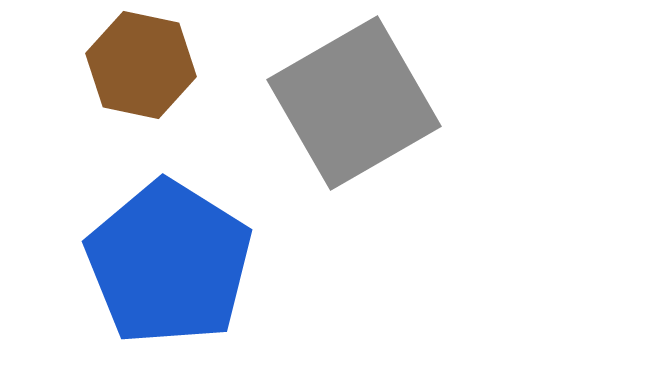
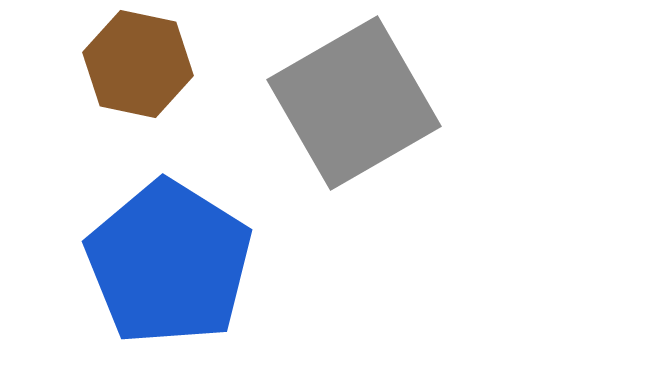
brown hexagon: moved 3 px left, 1 px up
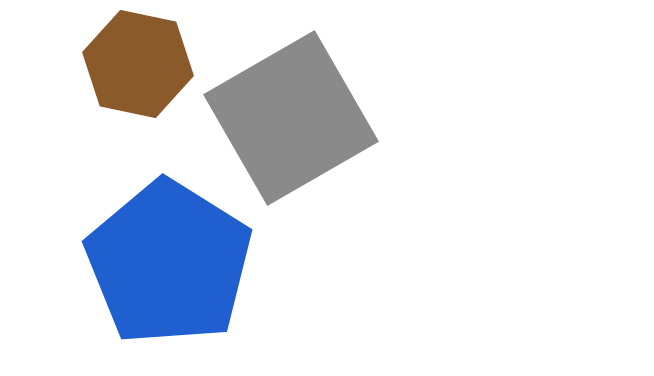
gray square: moved 63 px left, 15 px down
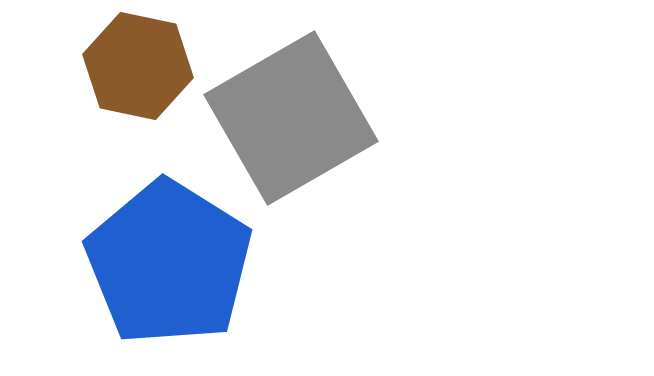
brown hexagon: moved 2 px down
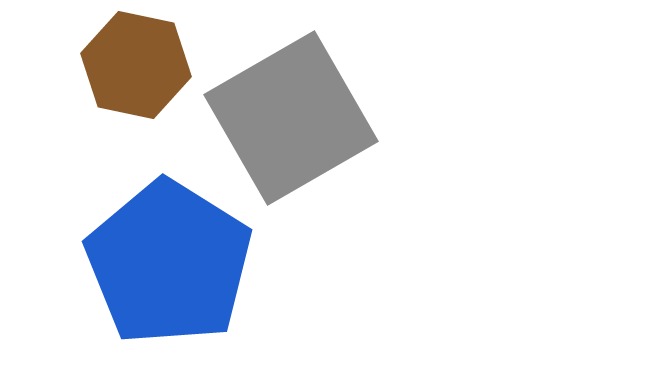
brown hexagon: moved 2 px left, 1 px up
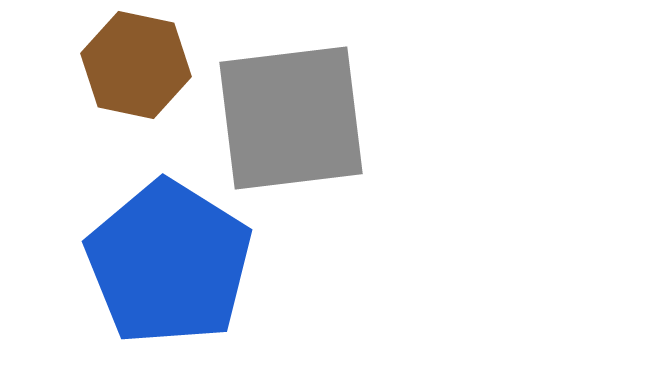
gray square: rotated 23 degrees clockwise
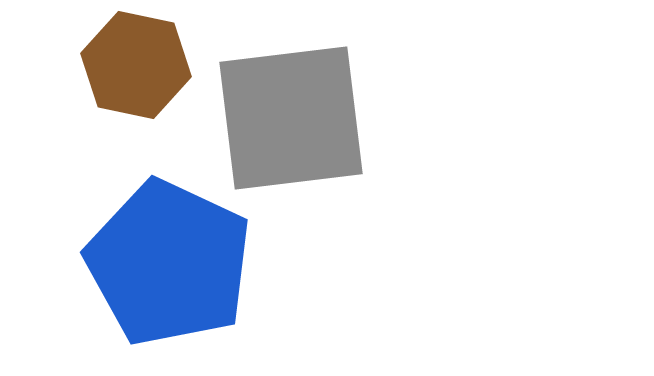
blue pentagon: rotated 7 degrees counterclockwise
